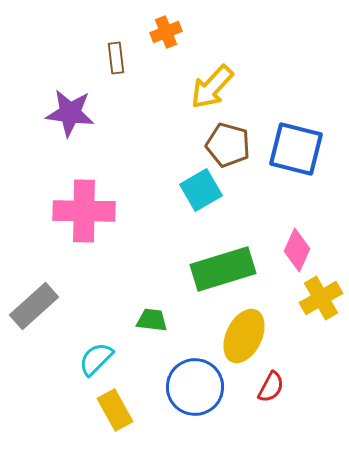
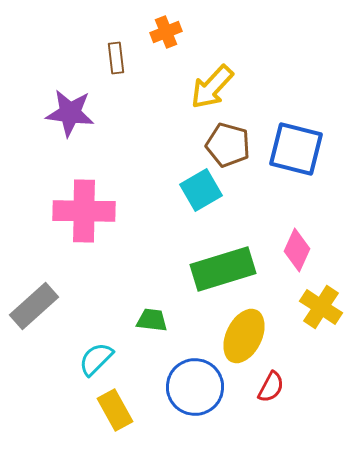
yellow cross: moved 9 px down; rotated 27 degrees counterclockwise
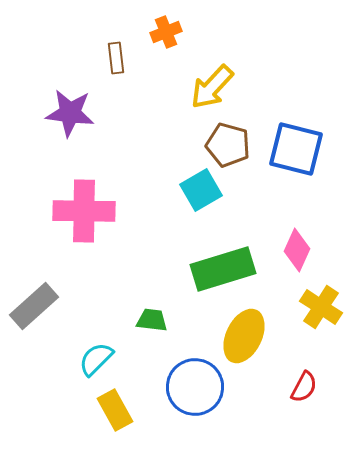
red semicircle: moved 33 px right
